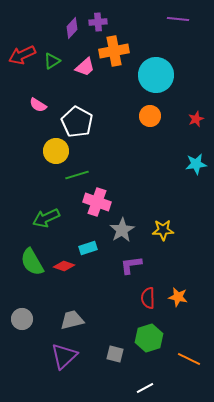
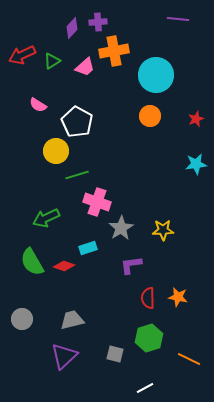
gray star: moved 1 px left, 2 px up
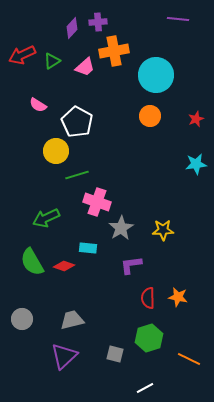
cyan rectangle: rotated 24 degrees clockwise
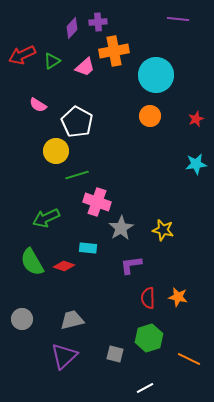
yellow star: rotated 15 degrees clockwise
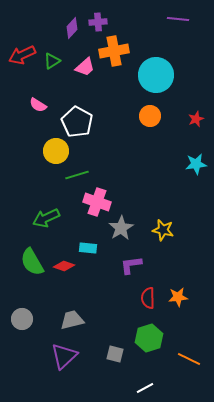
orange star: rotated 18 degrees counterclockwise
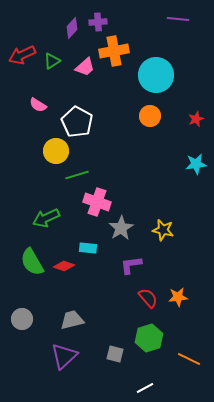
red semicircle: rotated 140 degrees clockwise
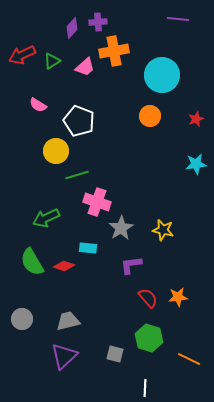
cyan circle: moved 6 px right
white pentagon: moved 2 px right, 1 px up; rotated 8 degrees counterclockwise
gray trapezoid: moved 4 px left, 1 px down
green hexagon: rotated 24 degrees counterclockwise
white line: rotated 60 degrees counterclockwise
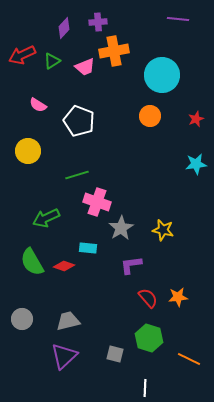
purple diamond: moved 8 px left
pink trapezoid: rotated 20 degrees clockwise
yellow circle: moved 28 px left
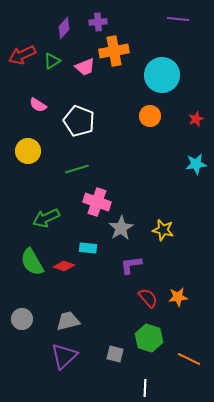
green line: moved 6 px up
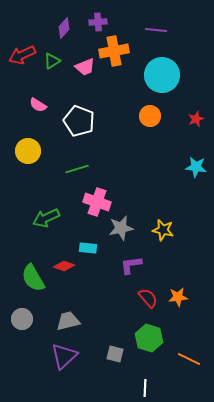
purple line: moved 22 px left, 11 px down
cyan star: moved 3 px down; rotated 15 degrees clockwise
gray star: rotated 20 degrees clockwise
green semicircle: moved 1 px right, 16 px down
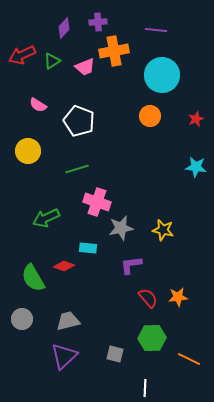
green hexagon: moved 3 px right; rotated 20 degrees counterclockwise
